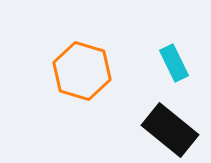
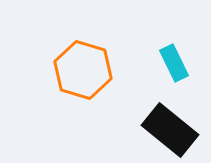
orange hexagon: moved 1 px right, 1 px up
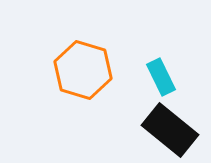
cyan rectangle: moved 13 px left, 14 px down
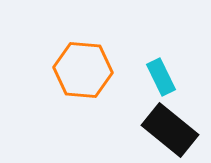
orange hexagon: rotated 12 degrees counterclockwise
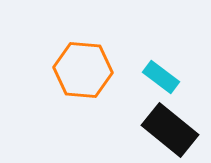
cyan rectangle: rotated 27 degrees counterclockwise
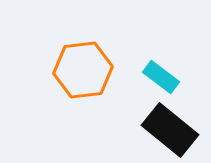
orange hexagon: rotated 12 degrees counterclockwise
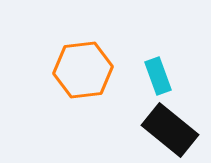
cyan rectangle: moved 3 px left, 1 px up; rotated 33 degrees clockwise
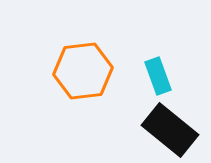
orange hexagon: moved 1 px down
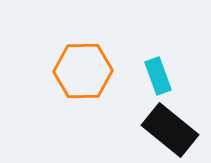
orange hexagon: rotated 6 degrees clockwise
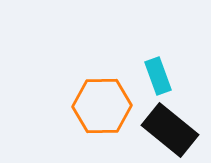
orange hexagon: moved 19 px right, 35 px down
